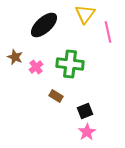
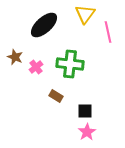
black square: rotated 21 degrees clockwise
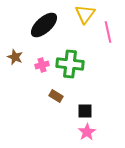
pink cross: moved 6 px right, 2 px up; rotated 24 degrees clockwise
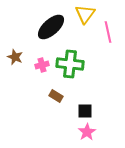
black ellipse: moved 7 px right, 2 px down
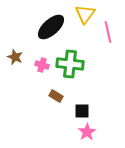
pink cross: rotated 32 degrees clockwise
black square: moved 3 px left
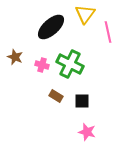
green cross: rotated 20 degrees clockwise
black square: moved 10 px up
pink star: rotated 24 degrees counterclockwise
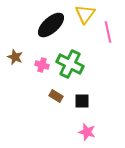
black ellipse: moved 2 px up
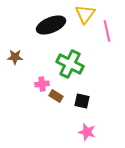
black ellipse: rotated 20 degrees clockwise
pink line: moved 1 px left, 1 px up
brown star: rotated 21 degrees counterclockwise
pink cross: moved 19 px down; rotated 24 degrees counterclockwise
black square: rotated 14 degrees clockwise
